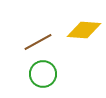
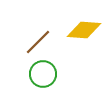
brown line: rotated 16 degrees counterclockwise
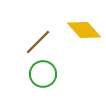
yellow diamond: rotated 44 degrees clockwise
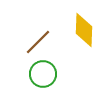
yellow diamond: rotated 44 degrees clockwise
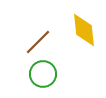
yellow diamond: rotated 8 degrees counterclockwise
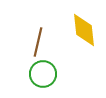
brown line: rotated 32 degrees counterclockwise
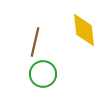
brown line: moved 3 px left
